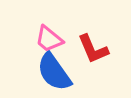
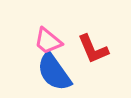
pink trapezoid: moved 1 px left, 2 px down
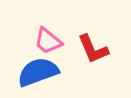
blue semicircle: moved 16 px left; rotated 105 degrees clockwise
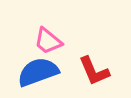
red L-shape: moved 1 px right, 22 px down
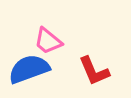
blue semicircle: moved 9 px left, 3 px up
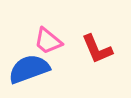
red L-shape: moved 3 px right, 22 px up
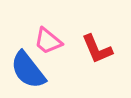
blue semicircle: moved 1 px left, 1 px down; rotated 108 degrees counterclockwise
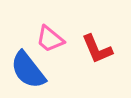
pink trapezoid: moved 2 px right, 2 px up
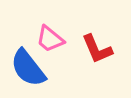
blue semicircle: moved 2 px up
